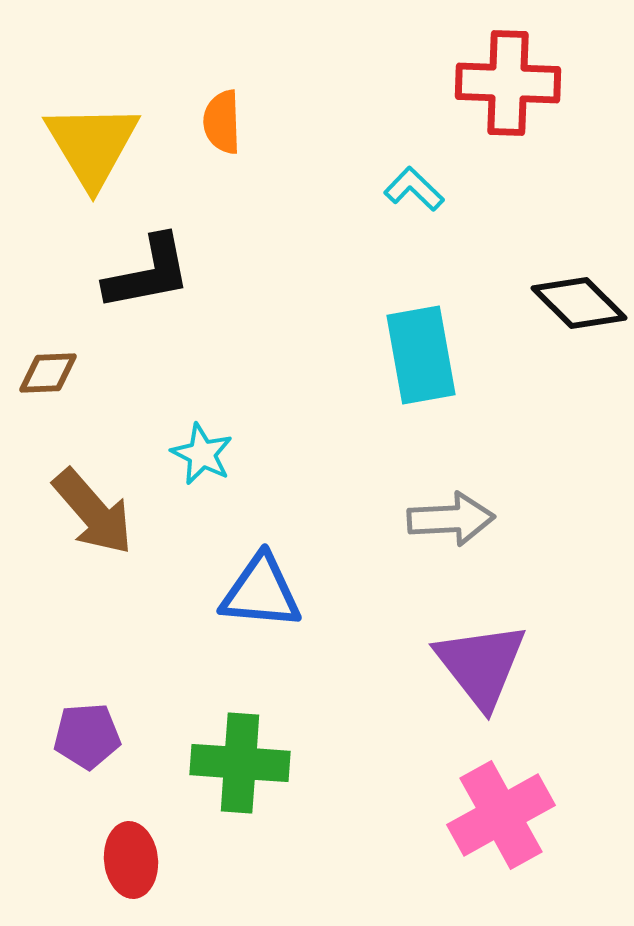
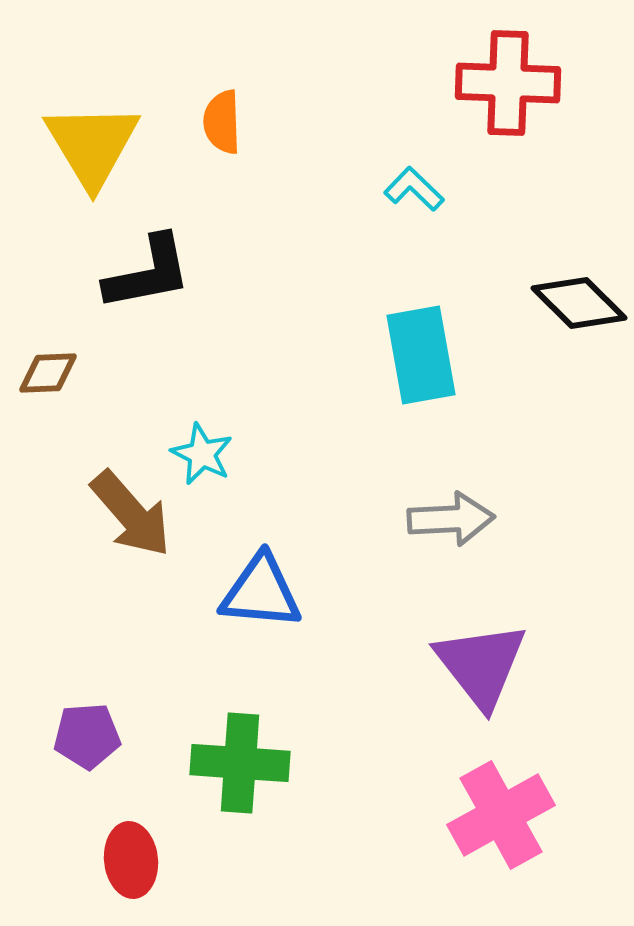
brown arrow: moved 38 px right, 2 px down
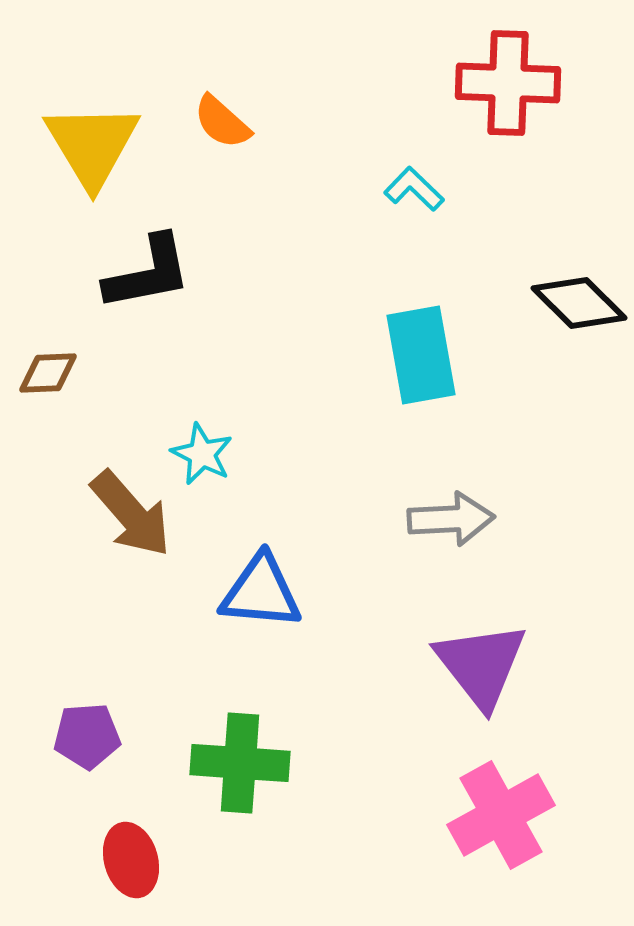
orange semicircle: rotated 46 degrees counterclockwise
red ellipse: rotated 10 degrees counterclockwise
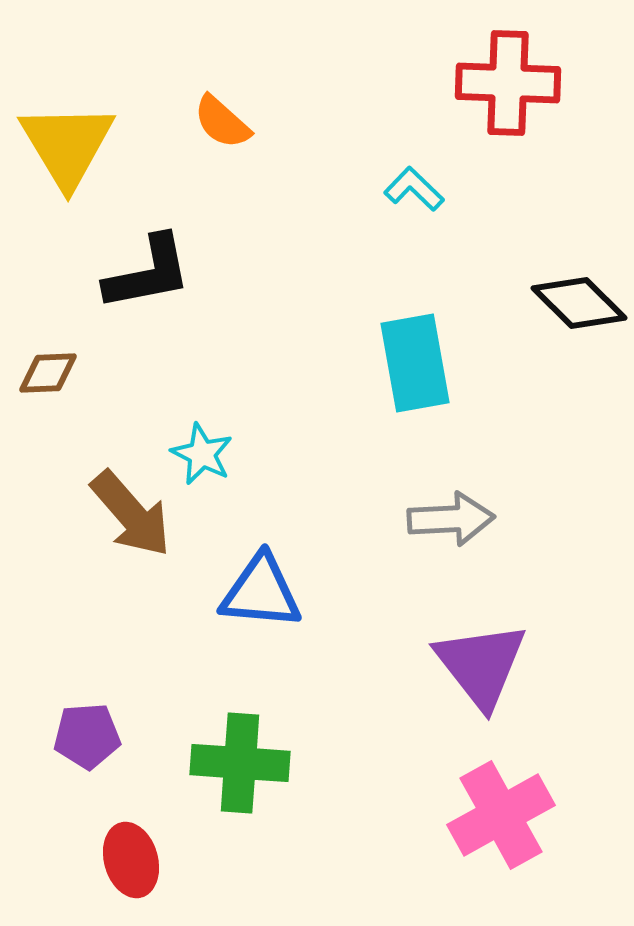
yellow triangle: moved 25 px left
cyan rectangle: moved 6 px left, 8 px down
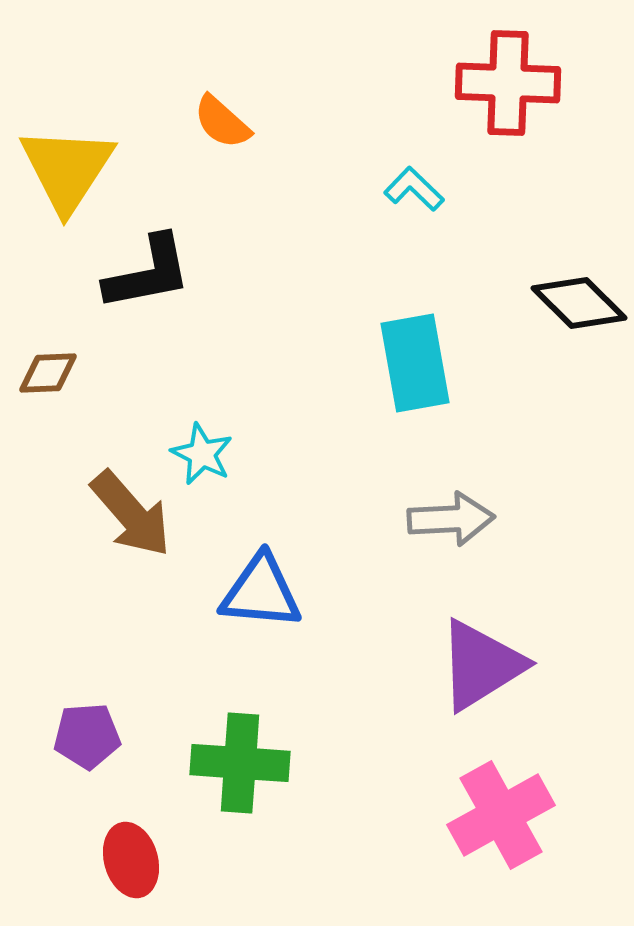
yellow triangle: moved 24 px down; rotated 4 degrees clockwise
purple triangle: rotated 36 degrees clockwise
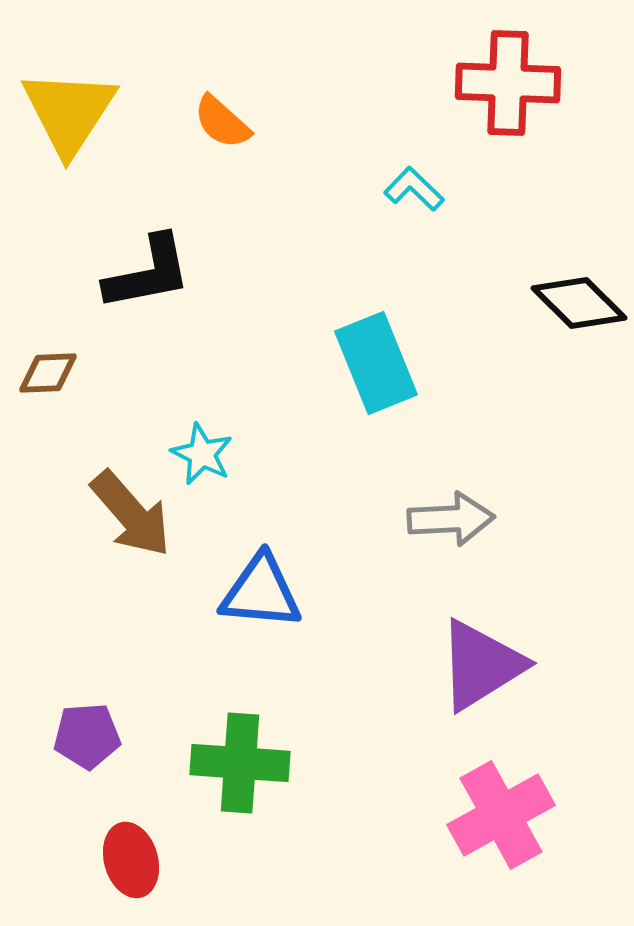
yellow triangle: moved 2 px right, 57 px up
cyan rectangle: moved 39 px left; rotated 12 degrees counterclockwise
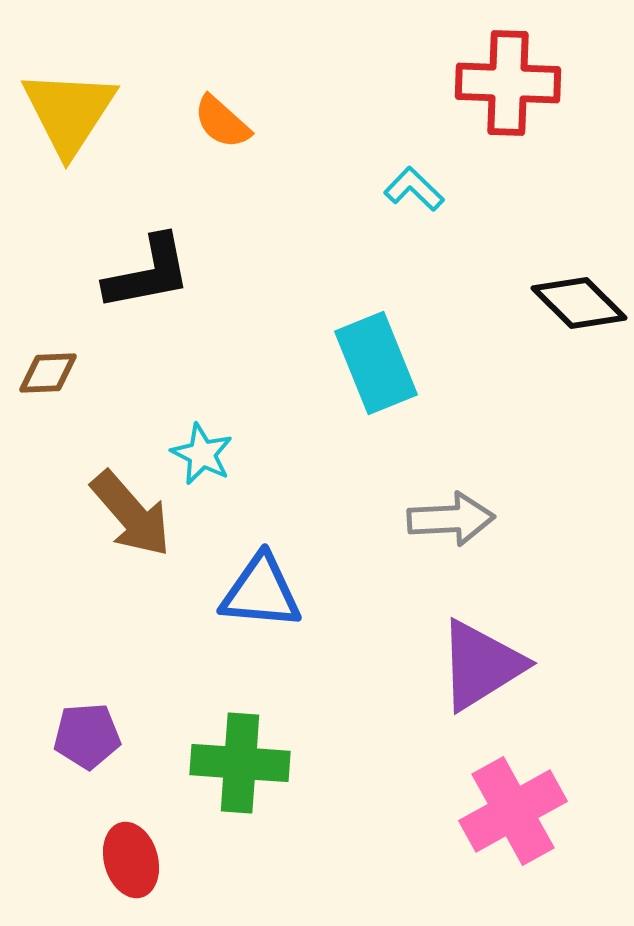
pink cross: moved 12 px right, 4 px up
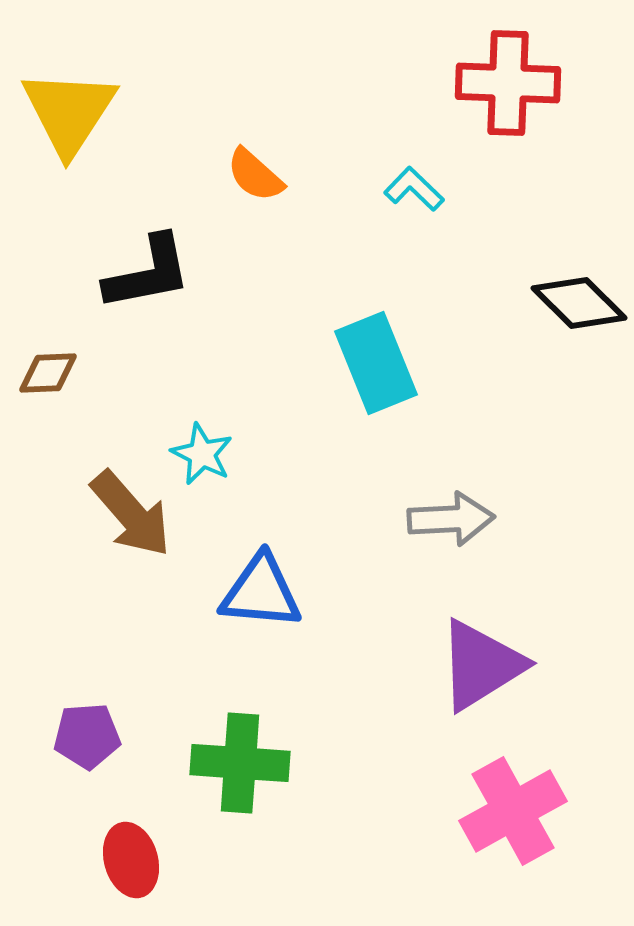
orange semicircle: moved 33 px right, 53 px down
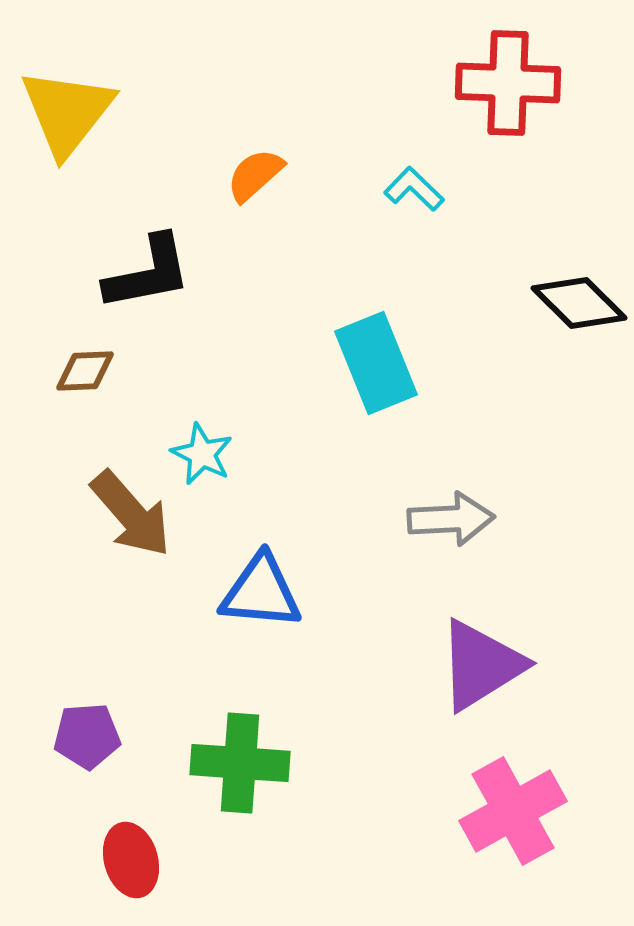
yellow triangle: moved 2 px left; rotated 5 degrees clockwise
orange semicircle: rotated 96 degrees clockwise
brown diamond: moved 37 px right, 2 px up
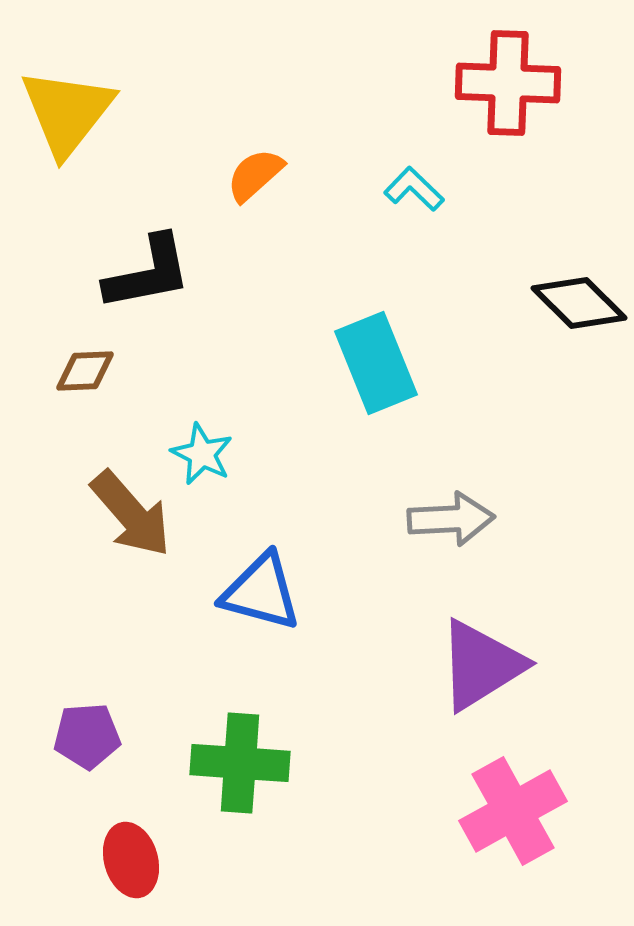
blue triangle: rotated 10 degrees clockwise
